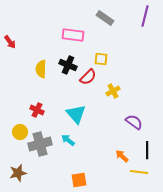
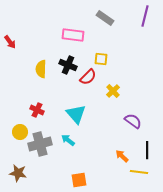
yellow cross: rotated 16 degrees counterclockwise
purple semicircle: moved 1 px left, 1 px up
brown star: rotated 24 degrees clockwise
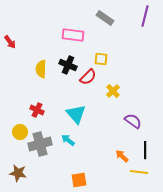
black line: moved 2 px left
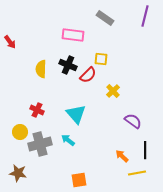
red semicircle: moved 2 px up
yellow line: moved 2 px left, 1 px down; rotated 18 degrees counterclockwise
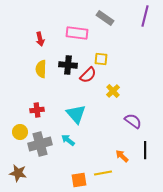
pink rectangle: moved 4 px right, 2 px up
red arrow: moved 30 px right, 3 px up; rotated 24 degrees clockwise
black cross: rotated 18 degrees counterclockwise
red cross: rotated 32 degrees counterclockwise
yellow line: moved 34 px left
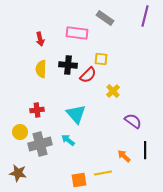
orange arrow: moved 2 px right
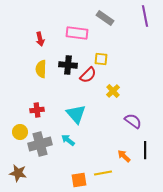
purple line: rotated 25 degrees counterclockwise
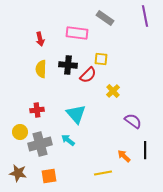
orange square: moved 30 px left, 4 px up
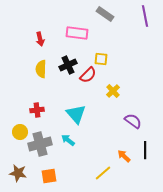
gray rectangle: moved 4 px up
black cross: rotated 30 degrees counterclockwise
yellow line: rotated 30 degrees counterclockwise
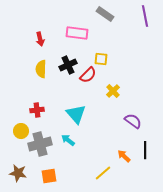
yellow circle: moved 1 px right, 1 px up
